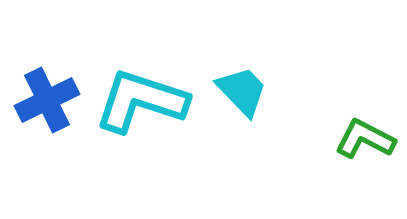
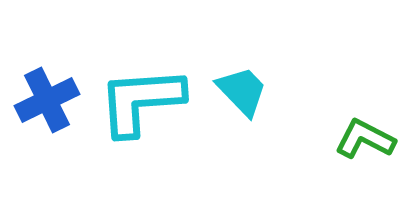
cyan L-shape: rotated 22 degrees counterclockwise
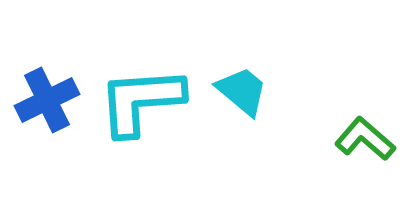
cyan trapezoid: rotated 6 degrees counterclockwise
green L-shape: rotated 14 degrees clockwise
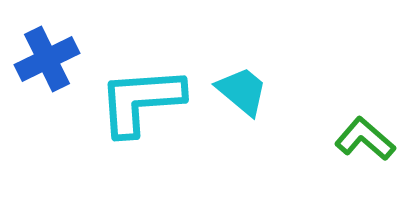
blue cross: moved 41 px up
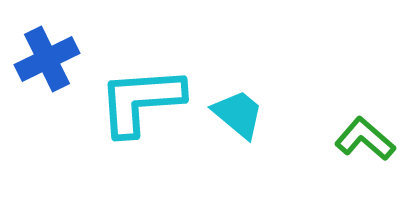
cyan trapezoid: moved 4 px left, 23 px down
